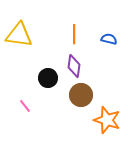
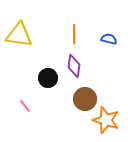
brown circle: moved 4 px right, 4 px down
orange star: moved 1 px left
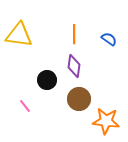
blue semicircle: rotated 21 degrees clockwise
black circle: moved 1 px left, 2 px down
brown circle: moved 6 px left
orange star: moved 1 px down; rotated 12 degrees counterclockwise
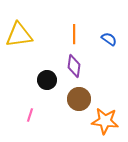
yellow triangle: rotated 16 degrees counterclockwise
pink line: moved 5 px right, 9 px down; rotated 56 degrees clockwise
orange star: moved 1 px left
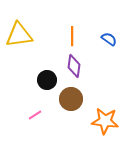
orange line: moved 2 px left, 2 px down
brown circle: moved 8 px left
pink line: moved 5 px right; rotated 40 degrees clockwise
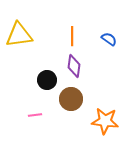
pink line: rotated 24 degrees clockwise
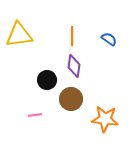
orange star: moved 2 px up
